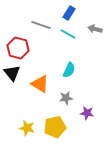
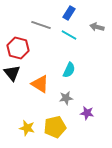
gray arrow: moved 2 px right, 2 px up
cyan line: moved 1 px right, 1 px down
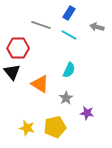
red hexagon: rotated 15 degrees counterclockwise
black triangle: moved 1 px up
gray star: rotated 24 degrees counterclockwise
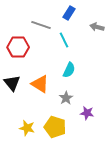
cyan line: moved 5 px left, 5 px down; rotated 35 degrees clockwise
red hexagon: moved 1 px up
black triangle: moved 11 px down
yellow pentagon: rotated 30 degrees clockwise
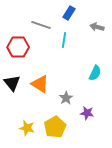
cyan line: rotated 35 degrees clockwise
cyan semicircle: moved 26 px right, 3 px down
yellow pentagon: rotated 25 degrees clockwise
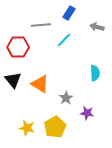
gray line: rotated 24 degrees counterclockwise
cyan line: rotated 35 degrees clockwise
cyan semicircle: rotated 28 degrees counterclockwise
black triangle: moved 1 px right, 3 px up
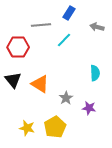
purple star: moved 2 px right, 5 px up
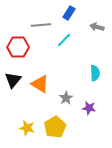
black triangle: rotated 18 degrees clockwise
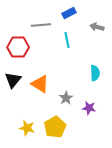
blue rectangle: rotated 32 degrees clockwise
cyan line: moved 3 px right; rotated 56 degrees counterclockwise
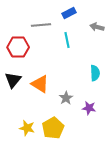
yellow pentagon: moved 2 px left, 1 px down
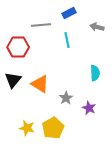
purple star: rotated 16 degrees clockwise
